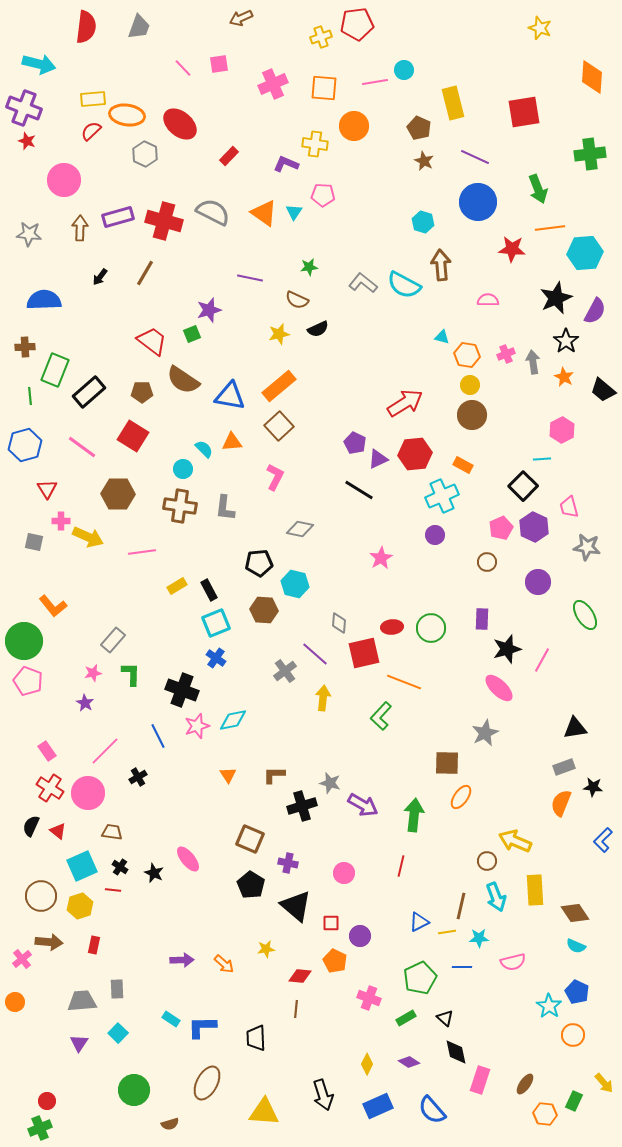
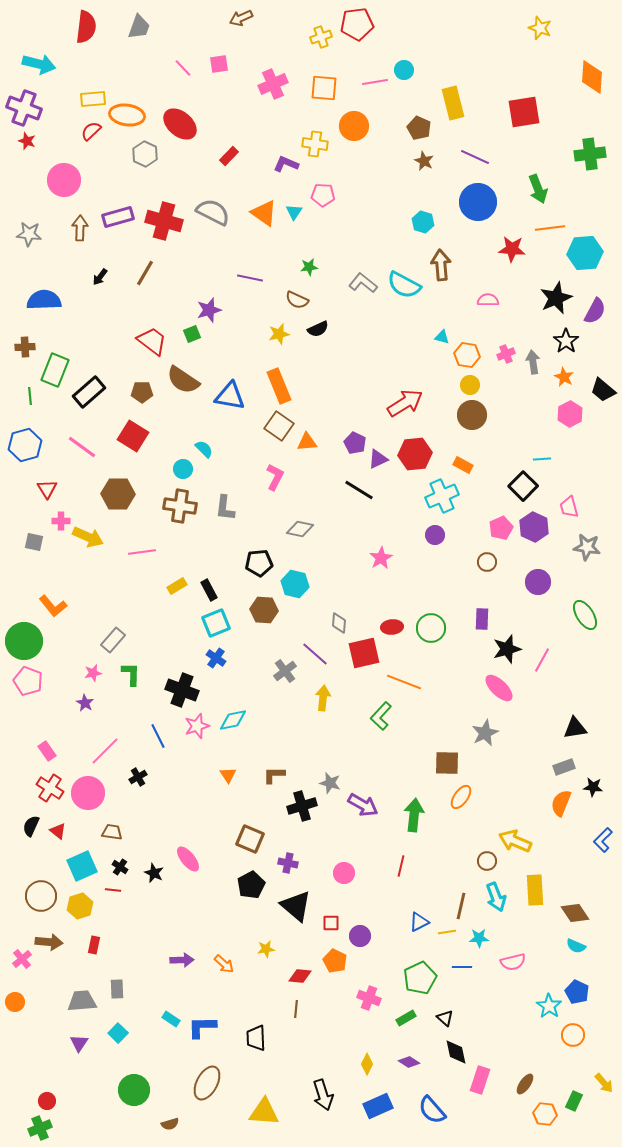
orange rectangle at (279, 386): rotated 72 degrees counterclockwise
brown square at (279, 426): rotated 12 degrees counterclockwise
pink hexagon at (562, 430): moved 8 px right, 16 px up
orange triangle at (232, 442): moved 75 px right
black pentagon at (251, 885): rotated 12 degrees clockwise
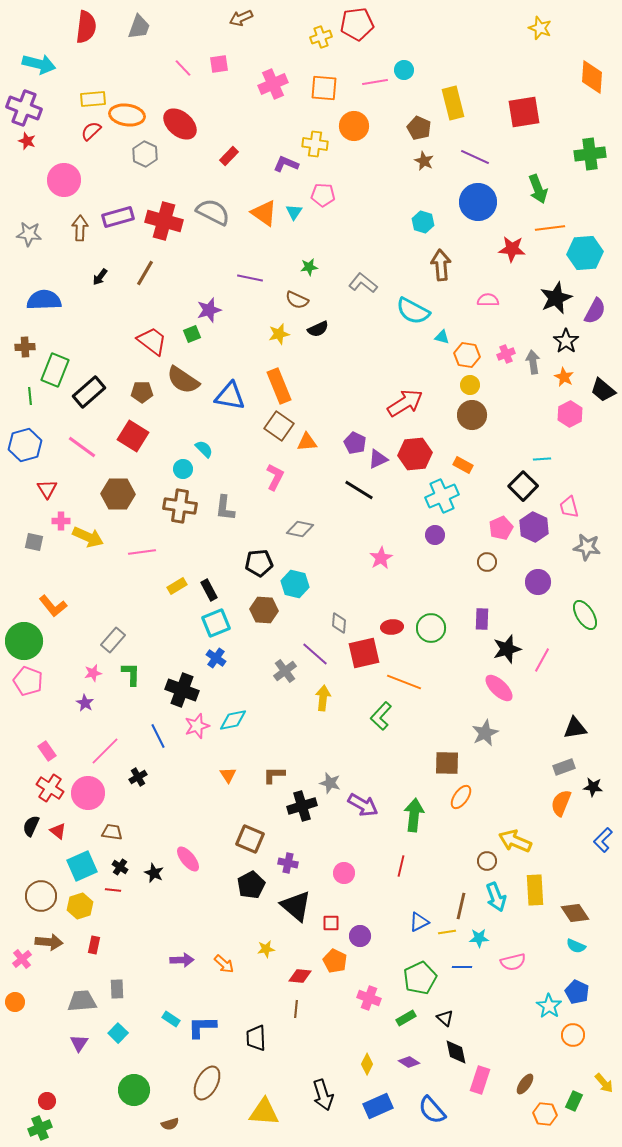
cyan semicircle at (404, 285): moved 9 px right, 26 px down
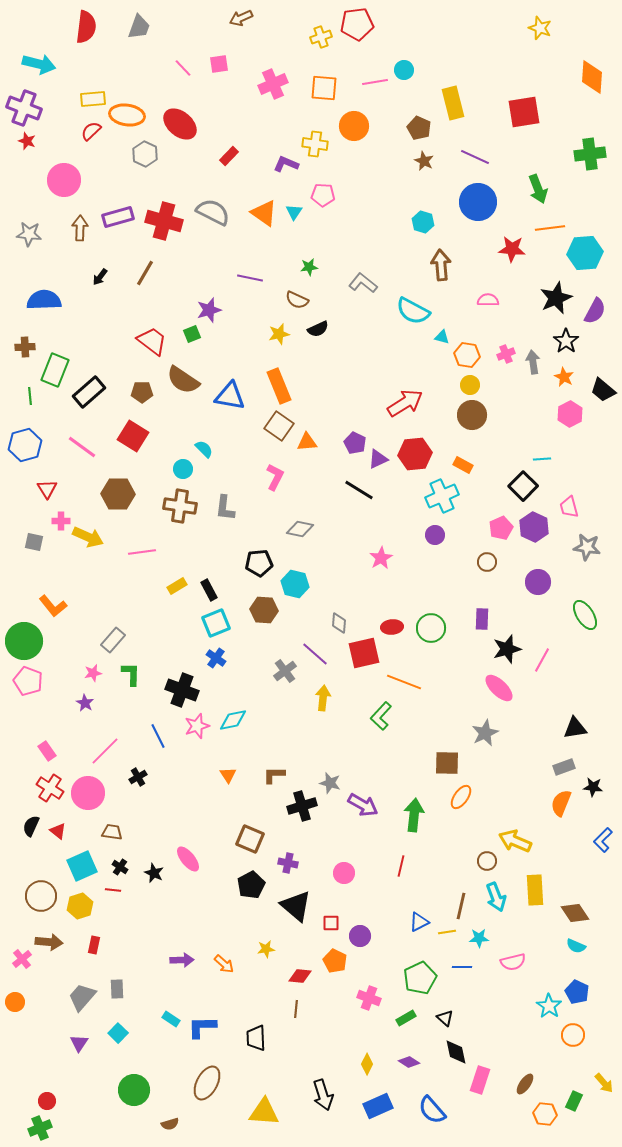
gray trapezoid at (82, 1001): moved 4 px up; rotated 44 degrees counterclockwise
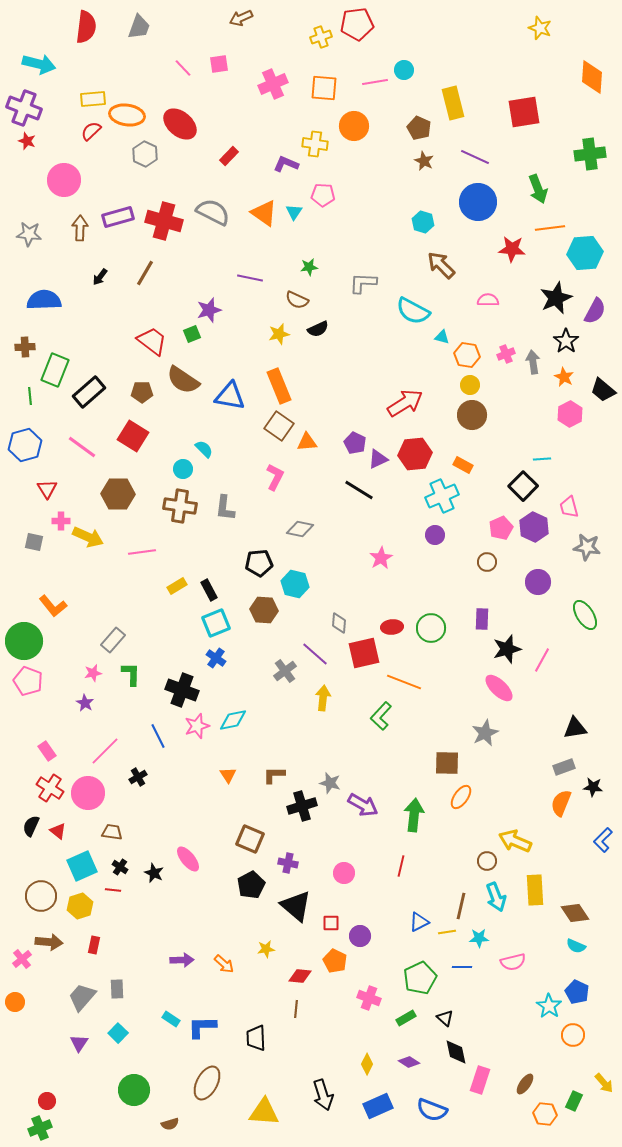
brown arrow at (441, 265): rotated 40 degrees counterclockwise
gray L-shape at (363, 283): rotated 36 degrees counterclockwise
blue semicircle at (432, 1110): rotated 28 degrees counterclockwise
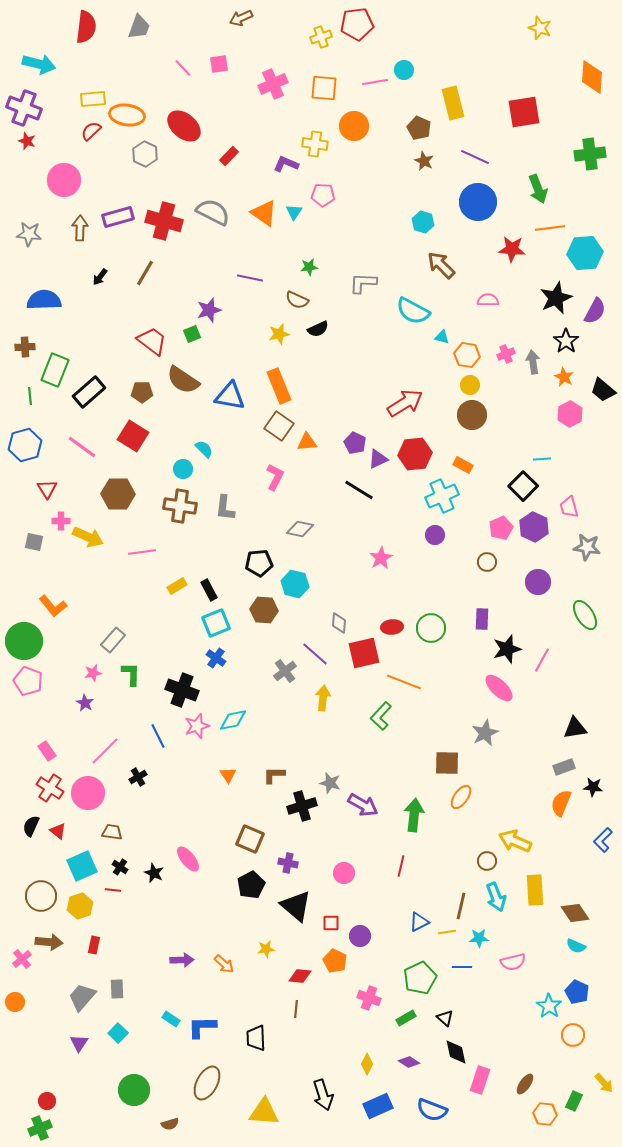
red ellipse at (180, 124): moved 4 px right, 2 px down
